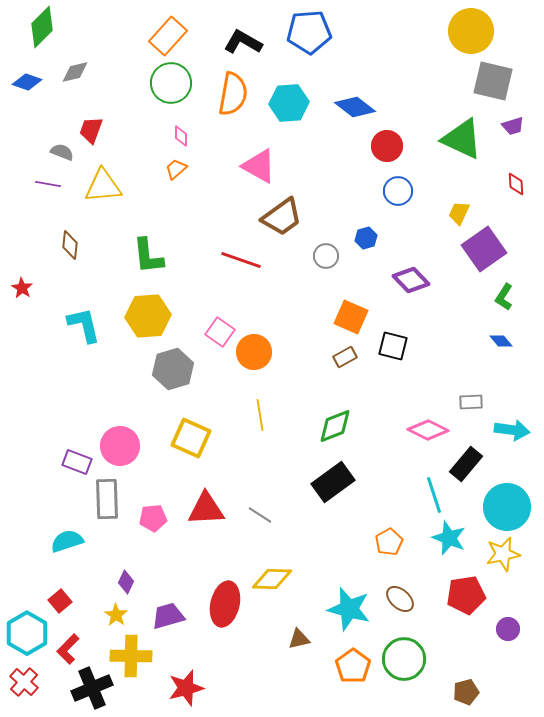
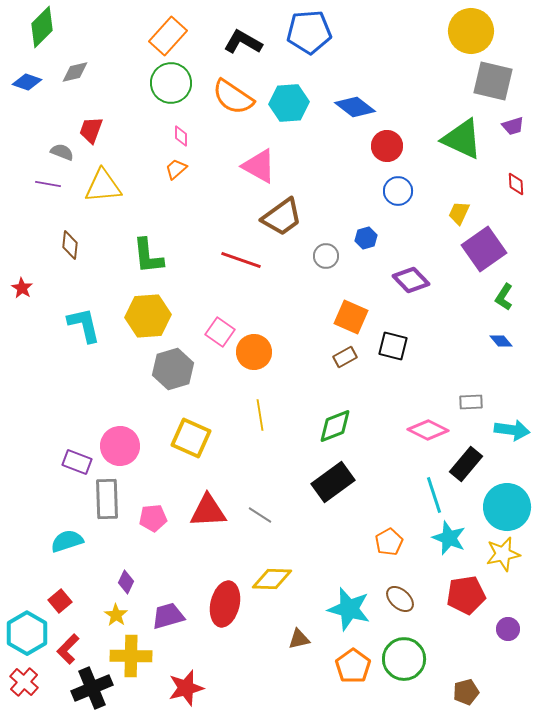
orange semicircle at (233, 94): moved 3 px down; rotated 114 degrees clockwise
red triangle at (206, 509): moved 2 px right, 2 px down
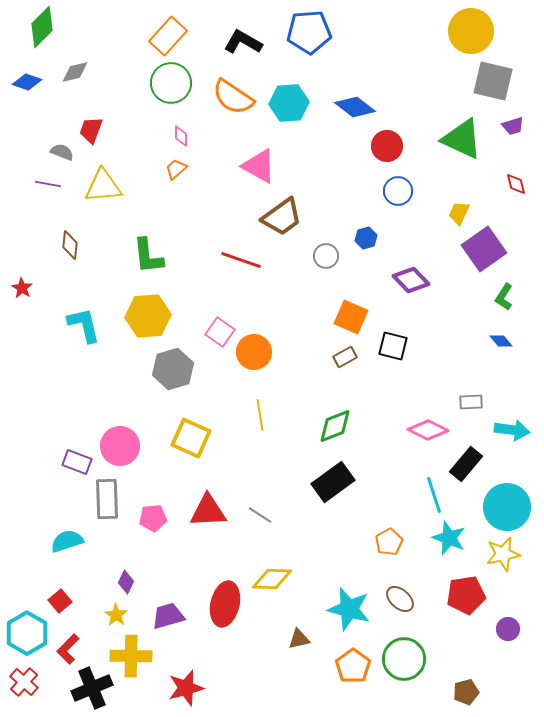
red diamond at (516, 184): rotated 10 degrees counterclockwise
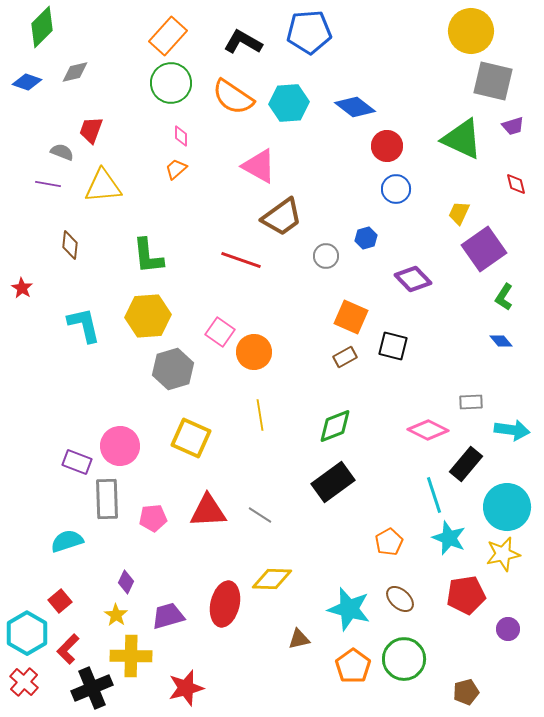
blue circle at (398, 191): moved 2 px left, 2 px up
purple diamond at (411, 280): moved 2 px right, 1 px up
